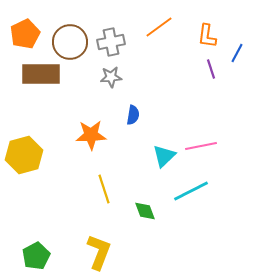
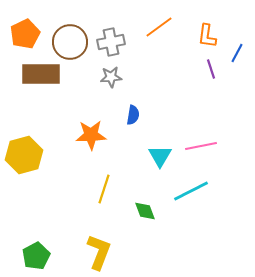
cyan triangle: moved 4 px left; rotated 15 degrees counterclockwise
yellow line: rotated 36 degrees clockwise
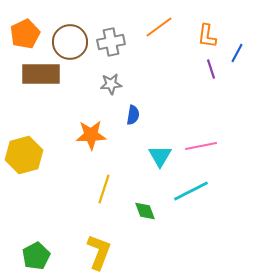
gray star: moved 7 px down
